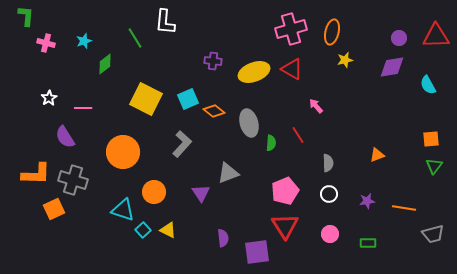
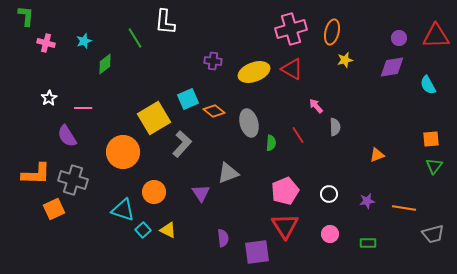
yellow square at (146, 99): moved 8 px right, 19 px down; rotated 32 degrees clockwise
purple semicircle at (65, 137): moved 2 px right, 1 px up
gray semicircle at (328, 163): moved 7 px right, 36 px up
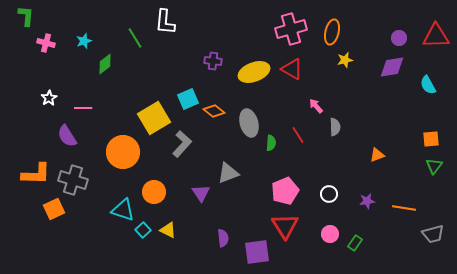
green rectangle at (368, 243): moved 13 px left; rotated 56 degrees counterclockwise
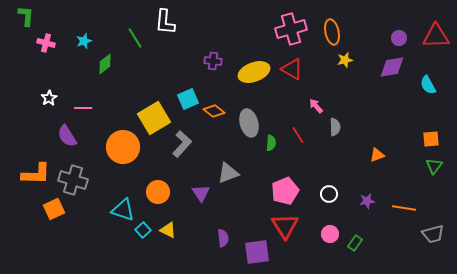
orange ellipse at (332, 32): rotated 25 degrees counterclockwise
orange circle at (123, 152): moved 5 px up
orange circle at (154, 192): moved 4 px right
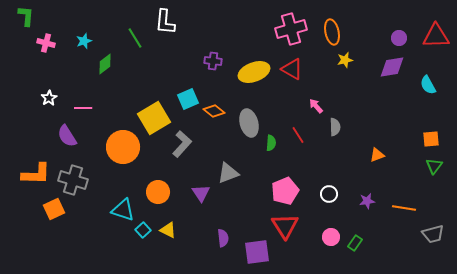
pink circle at (330, 234): moved 1 px right, 3 px down
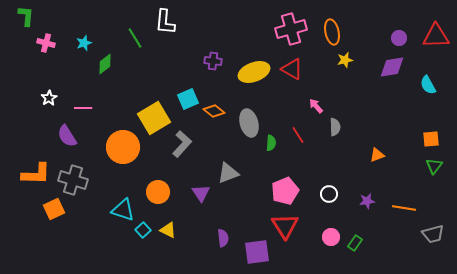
cyan star at (84, 41): moved 2 px down
